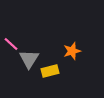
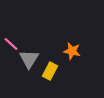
orange star: rotated 30 degrees clockwise
yellow rectangle: rotated 48 degrees counterclockwise
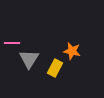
pink line: moved 1 px right, 1 px up; rotated 42 degrees counterclockwise
yellow rectangle: moved 5 px right, 3 px up
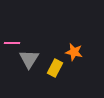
orange star: moved 2 px right, 1 px down
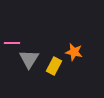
yellow rectangle: moved 1 px left, 2 px up
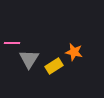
yellow rectangle: rotated 30 degrees clockwise
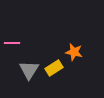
gray triangle: moved 11 px down
yellow rectangle: moved 2 px down
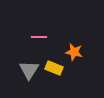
pink line: moved 27 px right, 6 px up
yellow rectangle: rotated 54 degrees clockwise
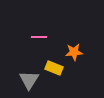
orange star: rotated 18 degrees counterclockwise
gray triangle: moved 10 px down
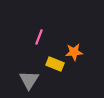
pink line: rotated 70 degrees counterclockwise
yellow rectangle: moved 1 px right, 4 px up
